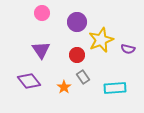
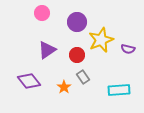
purple triangle: moved 6 px right; rotated 30 degrees clockwise
cyan rectangle: moved 4 px right, 2 px down
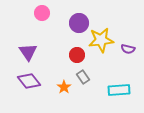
purple circle: moved 2 px right, 1 px down
yellow star: rotated 15 degrees clockwise
purple triangle: moved 19 px left, 2 px down; rotated 30 degrees counterclockwise
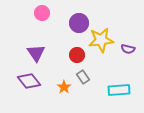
purple triangle: moved 8 px right, 1 px down
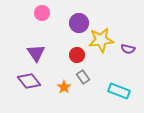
cyan rectangle: moved 1 px down; rotated 25 degrees clockwise
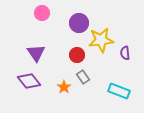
purple semicircle: moved 3 px left, 4 px down; rotated 72 degrees clockwise
